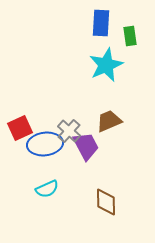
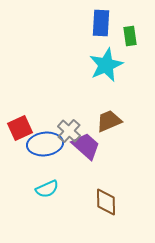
purple trapezoid: rotated 20 degrees counterclockwise
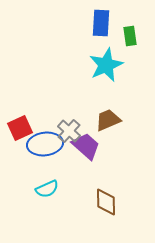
brown trapezoid: moved 1 px left, 1 px up
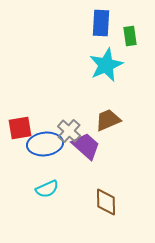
red square: rotated 15 degrees clockwise
